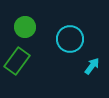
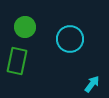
green rectangle: rotated 24 degrees counterclockwise
cyan arrow: moved 18 px down
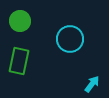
green circle: moved 5 px left, 6 px up
green rectangle: moved 2 px right
